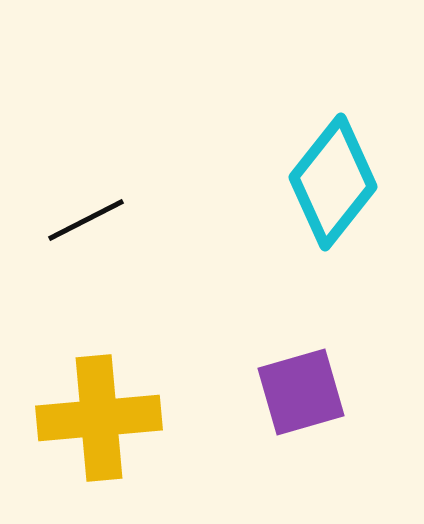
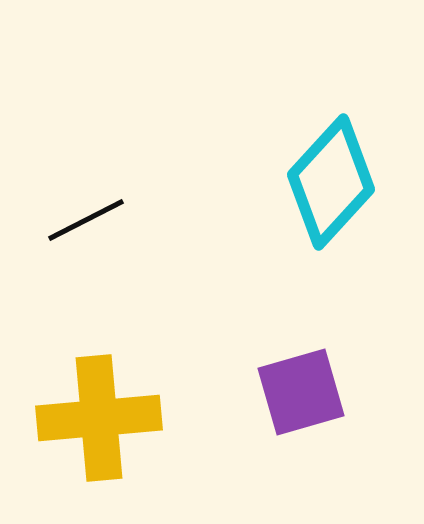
cyan diamond: moved 2 px left; rotated 4 degrees clockwise
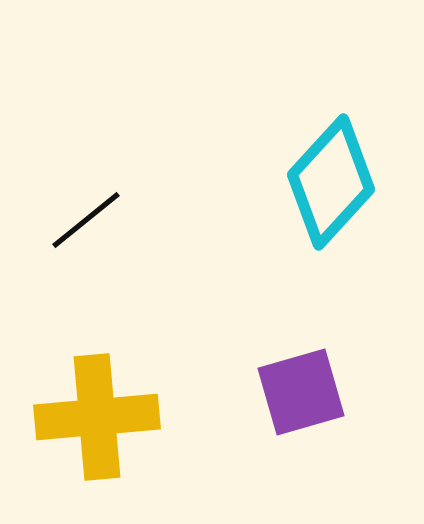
black line: rotated 12 degrees counterclockwise
yellow cross: moved 2 px left, 1 px up
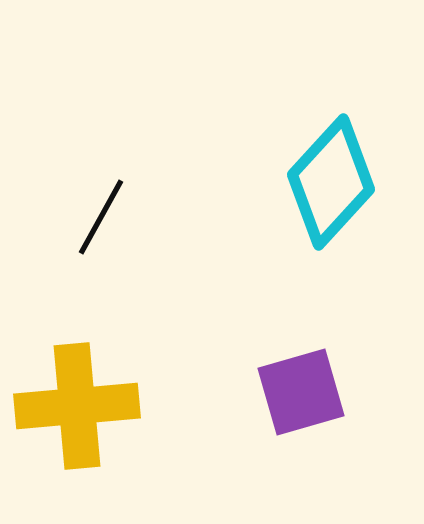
black line: moved 15 px right, 3 px up; rotated 22 degrees counterclockwise
yellow cross: moved 20 px left, 11 px up
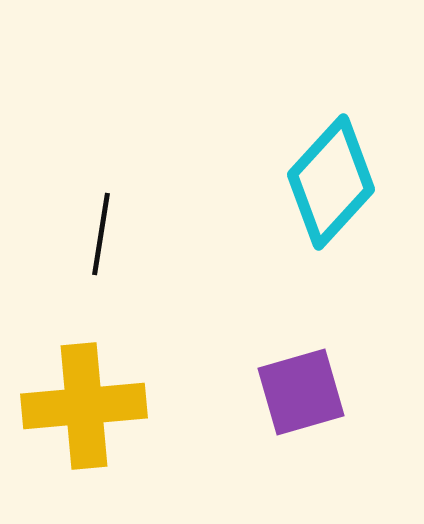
black line: moved 17 px down; rotated 20 degrees counterclockwise
yellow cross: moved 7 px right
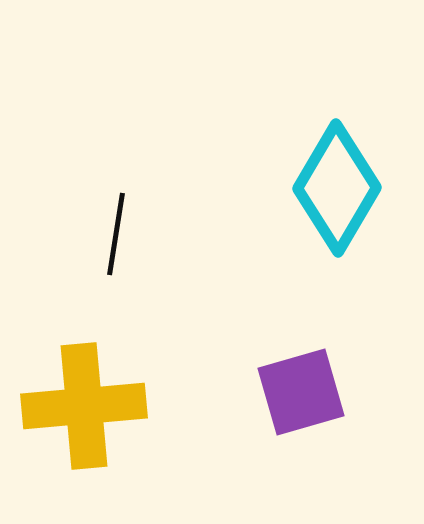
cyan diamond: moved 6 px right, 6 px down; rotated 12 degrees counterclockwise
black line: moved 15 px right
